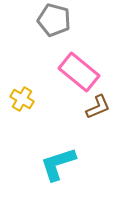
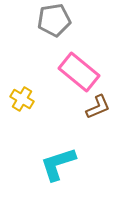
gray pentagon: rotated 24 degrees counterclockwise
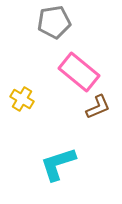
gray pentagon: moved 2 px down
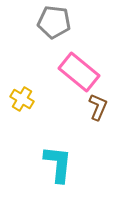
gray pentagon: rotated 16 degrees clockwise
brown L-shape: rotated 44 degrees counterclockwise
cyan L-shape: rotated 114 degrees clockwise
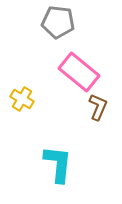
gray pentagon: moved 4 px right
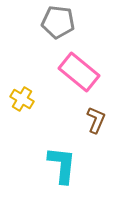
brown L-shape: moved 2 px left, 13 px down
cyan L-shape: moved 4 px right, 1 px down
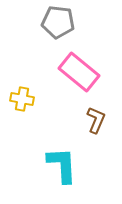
yellow cross: rotated 20 degrees counterclockwise
cyan L-shape: rotated 9 degrees counterclockwise
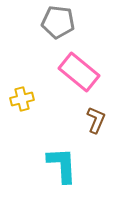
yellow cross: rotated 25 degrees counterclockwise
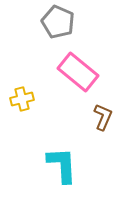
gray pentagon: rotated 16 degrees clockwise
pink rectangle: moved 1 px left
brown L-shape: moved 7 px right, 3 px up
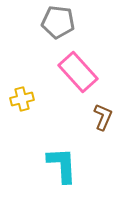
gray pentagon: rotated 16 degrees counterclockwise
pink rectangle: rotated 9 degrees clockwise
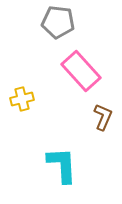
pink rectangle: moved 3 px right, 1 px up
